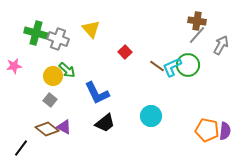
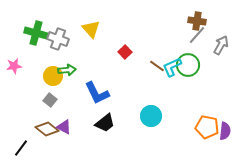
green arrow: rotated 48 degrees counterclockwise
orange pentagon: moved 3 px up
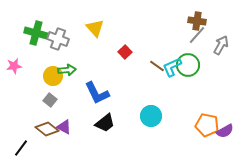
yellow triangle: moved 4 px right, 1 px up
orange pentagon: moved 2 px up
purple semicircle: rotated 54 degrees clockwise
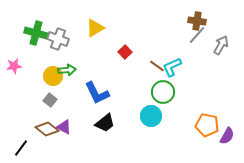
yellow triangle: rotated 42 degrees clockwise
green circle: moved 25 px left, 27 px down
purple semicircle: moved 2 px right, 5 px down; rotated 30 degrees counterclockwise
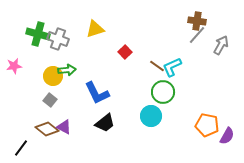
yellow triangle: moved 1 px down; rotated 12 degrees clockwise
green cross: moved 2 px right, 1 px down
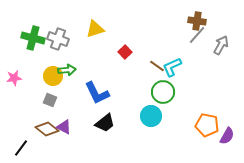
green cross: moved 5 px left, 4 px down
pink star: moved 12 px down
gray square: rotated 16 degrees counterclockwise
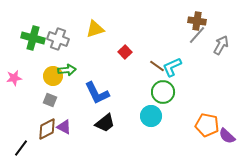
brown diamond: rotated 65 degrees counterclockwise
purple semicircle: rotated 102 degrees clockwise
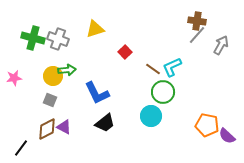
brown line: moved 4 px left, 3 px down
